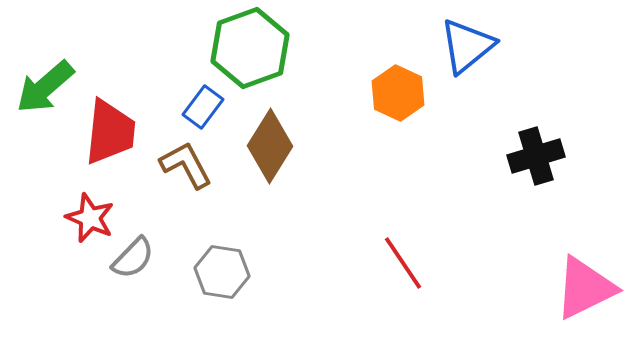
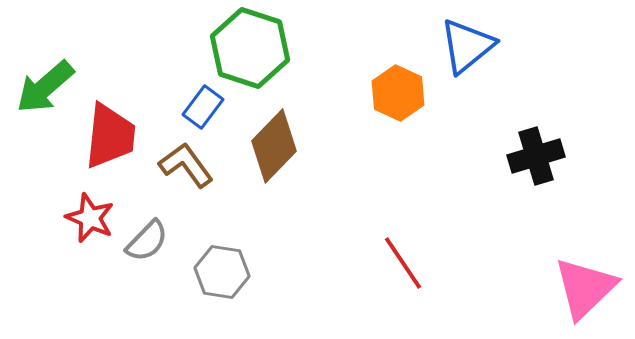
green hexagon: rotated 22 degrees counterclockwise
red trapezoid: moved 4 px down
brown diamond: moved 4 px right; rotated 12 degrees clockwise
brown L-shape: rotated 8 degrees counterclockwise
gray semicircle: moved 14 px right, 17 px up
pink triangle: rotated 18 degrees counterclockwise
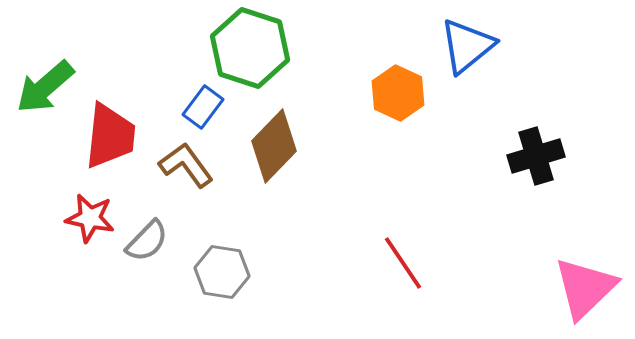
red star: rotated 12 degrees counterclockwise
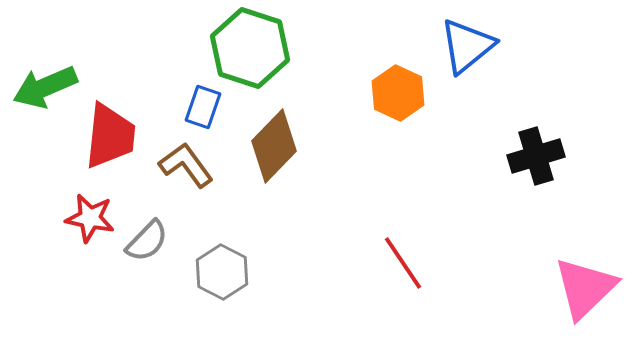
green arrow: rotated 18 degrees clockwise
blue rectangle: rotated 18 degrees counterclockwise
gray hexagon: rotated 18 degrees clockwise
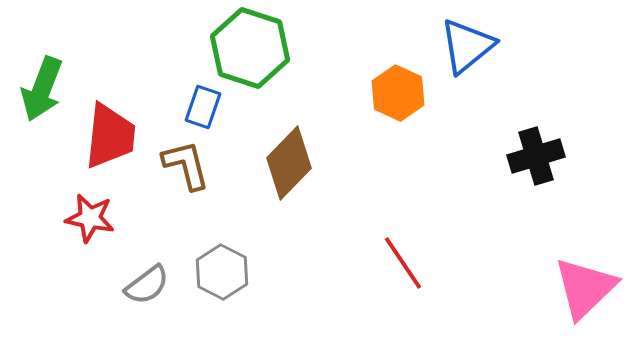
green arrow: moved 3 px left, 2 px down; rotated 46 degrees counterclockwise
brown diamond: moved 15 px right, 17 px down
brown L-shape: rotated 22 degrees clockwise
gray semicircle: moved 44 px down; rotated 9 degrees clockwise
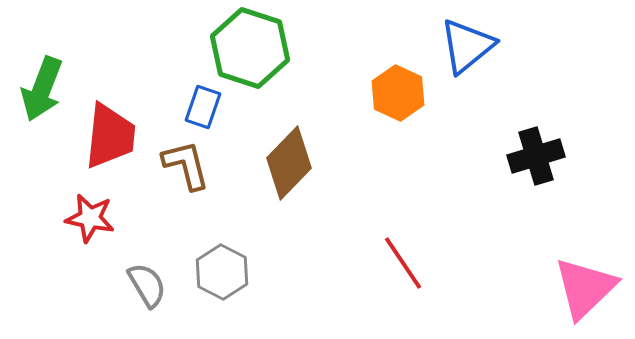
gray semicircle: rotated 84 degrees counterclockwise
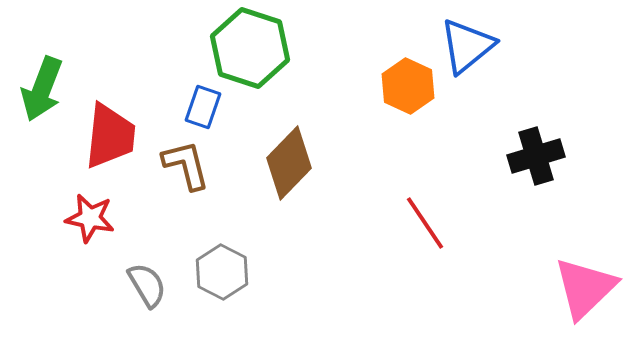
orange hexagon: moved 10 px right, 7 px up
red line: moved 22 px right, 40 px up
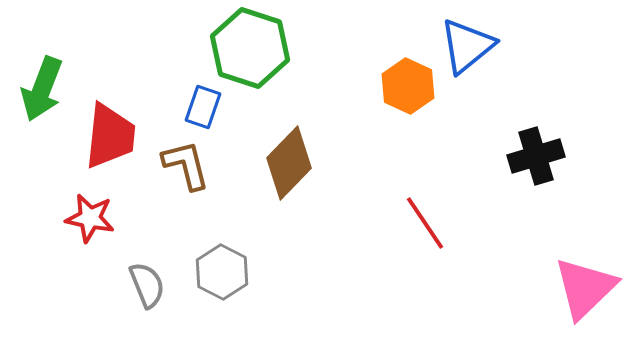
gray semicircle: rotated 9 degrees clockwise
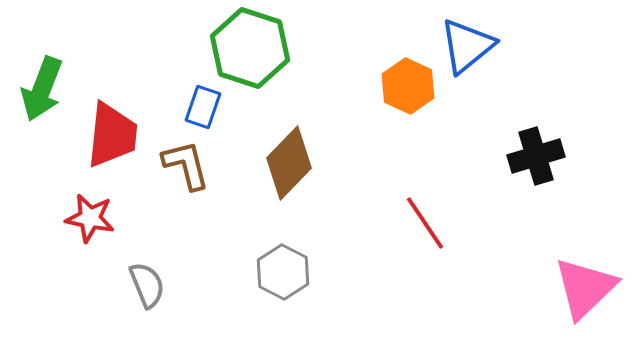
red trapezoid: moved 2 px right, 1 px up
gray hexagon: moved 61 px right
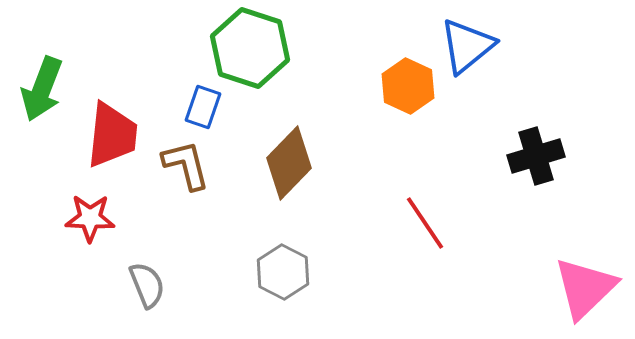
red star: rotated 9 degrees counterclockwise
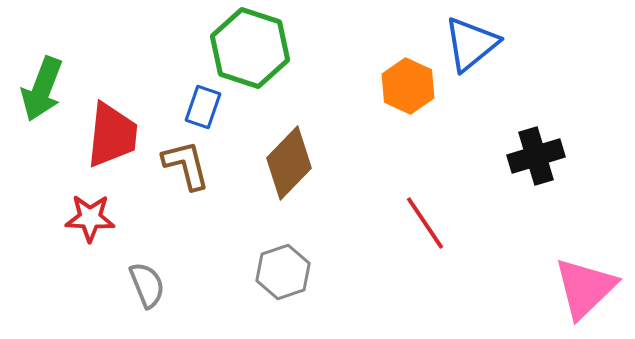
blue triangle: moved 4 px right, 2 px up
gray hexagon: rotated 14 degrees clockwise
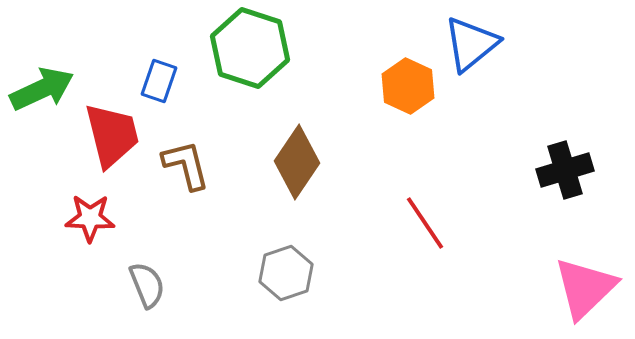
green arrow: rotated 136 degrees counterclockwise
blue rectangle: moved 44 px left, 26 px up
red trapezoid: rotated 20 degrees counterclockwise
black cross: moved 29 px right, 14 px down
brown diamond: moved 8 px right, 1 px up; rotated 10 degrees counterclockwise
gray hexagon: moved 3 px right, 1 px down
